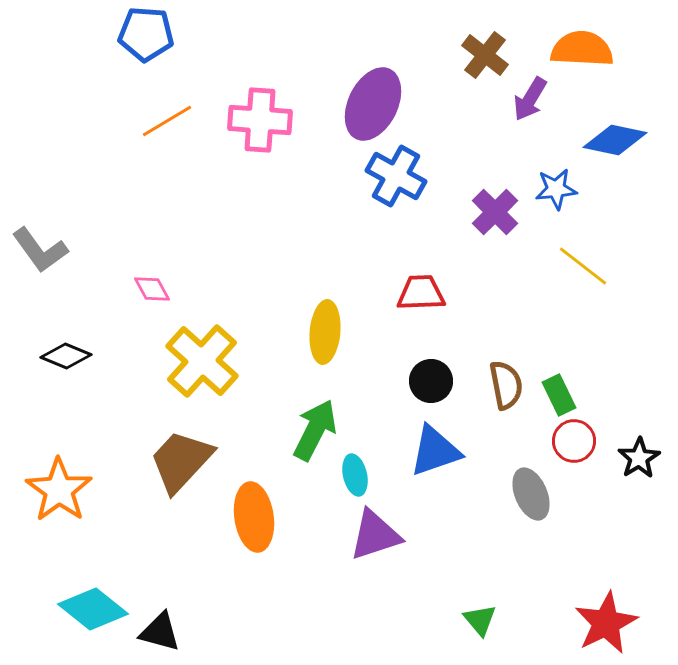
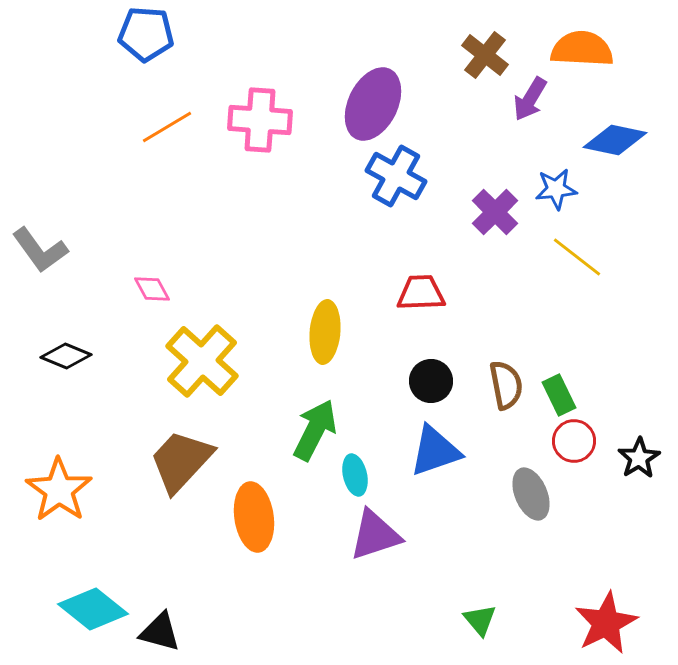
orange line: moved 6 px down
yellow line: moved 6 px left, 9 px up
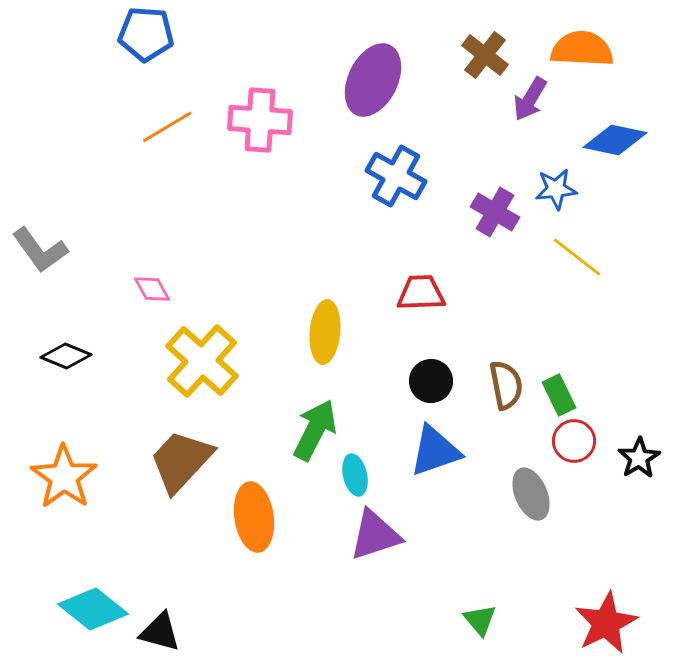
purple ellipse: moved 24 px up
purple cross: rotated 15 degrees counterclockwise
orange star: moved 5 px right, 13 px up
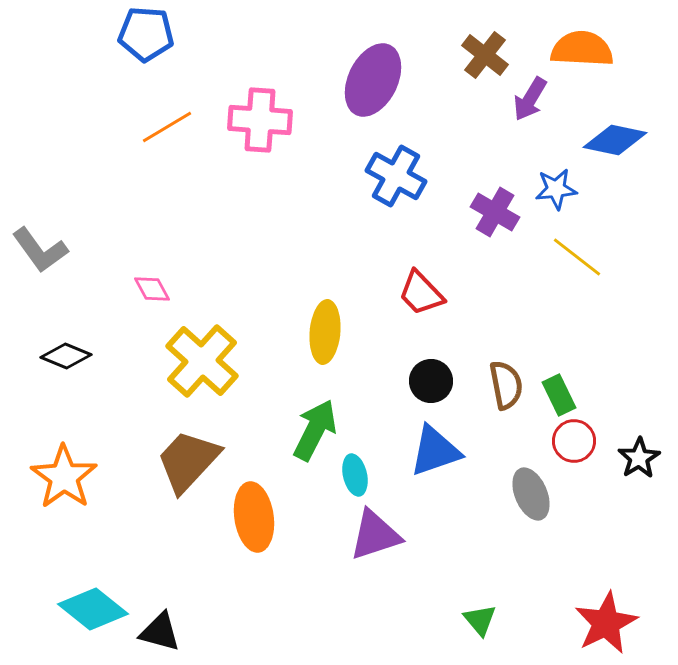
red trapezoid: rotated 132 degrees counterclockwise
brown trapezoid: moved 7 px right
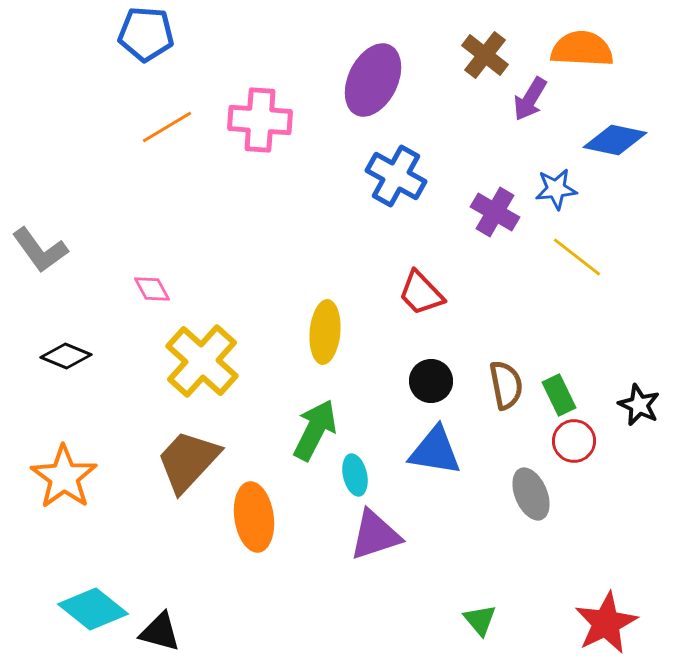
blue triangle: rotated 28 degrees clockwise
black star: moved 53 px up; rotated 15 degrees counterclockwise
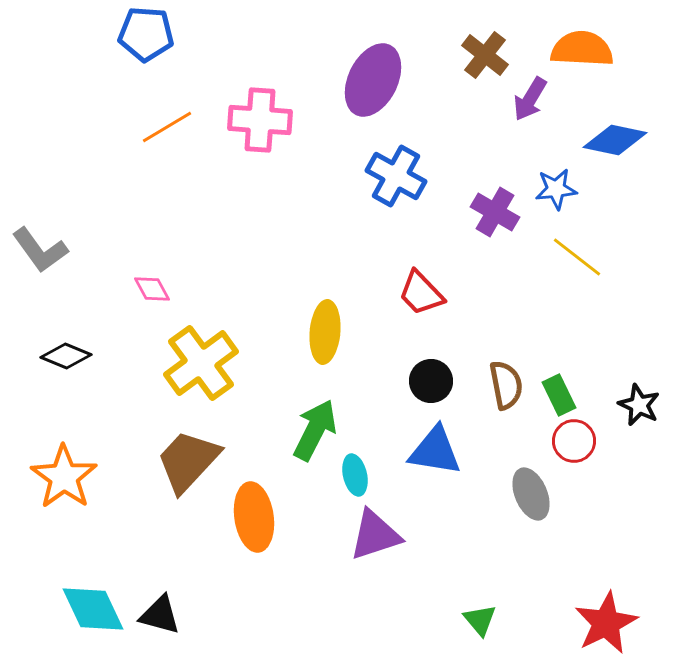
yellow cross: moved 1 px left, 2 px down; rotated 12 degrees clockwise
cyan diamond: rotated 26 degrees clockwise
black triangle: moved 17 px up
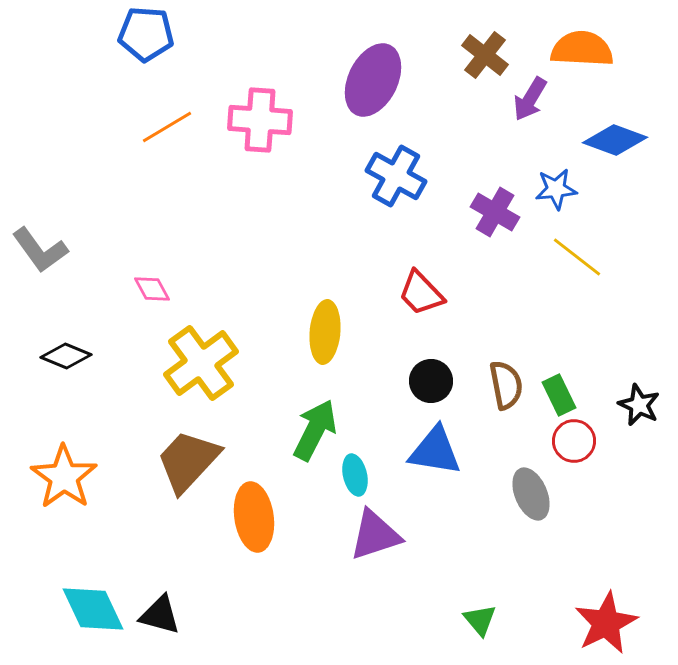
blue diamond: rotated 8 degrees clockwise
